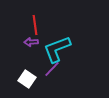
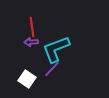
red line: moved 3 px left, 2 px down
cyan L-shape: moved 1 px left
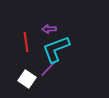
red line: moved 6 px left, 15 px down
purple arrow: moved 18 px right, 13 px up
purple line: moved 4 px left
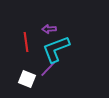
white square: rotated 12 degrees counterclockwise
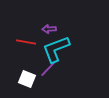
red line: rotated 72 degrees counterclockwise
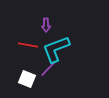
purple arrow: moved 3 px left, 4 px up; rotated 88 degrees counterclockwise
red line: moved 2 px right, 3 px down
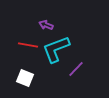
purple arrow: rotated 112 degrees clockwise
purple line: moved 28 px right
white square: moved 2 px left, 1 px up
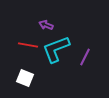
purple line: moved 9 px right, 12 px up; rotated 18 degrees counterclockwise
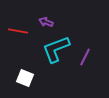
purple arrow: moved 3 px up
red line: moved 10 px left, 14 px up
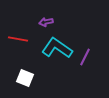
purple arrow: rotated 32 degrees counterclockwise
red line: moved 8 px down
cyan L-shape: moved 1 px right, 1 px up; rotated 56 degrees clockwise
